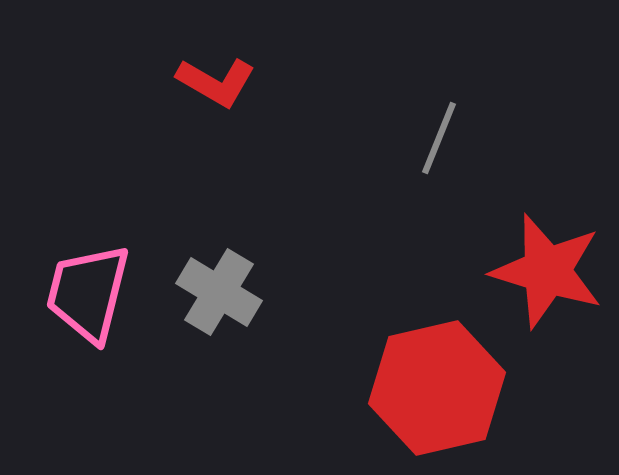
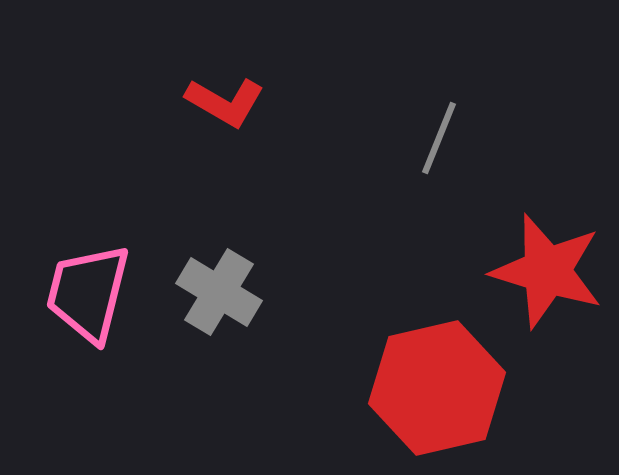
red L-shape: moved 9 px right, 20 px down
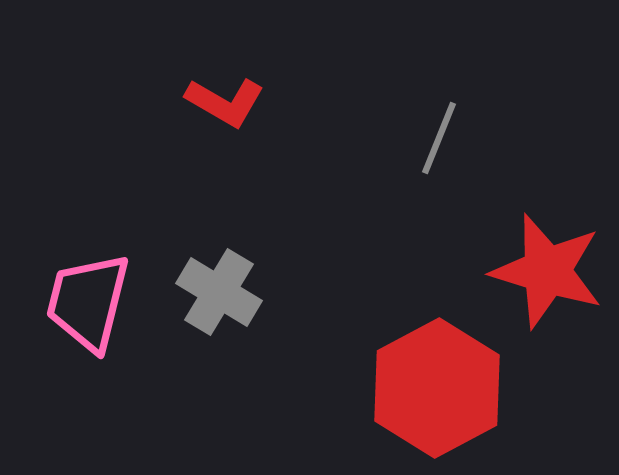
pink trapezoid: moved 9 px down
red hexagon: rotated 15 degrees counterclockwise
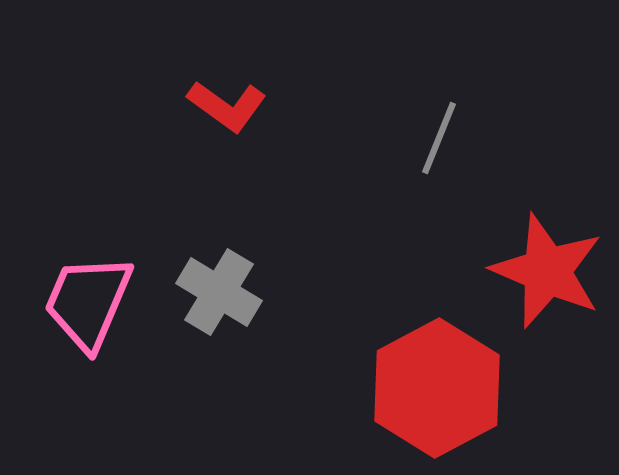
red L-shape: moved 2 px right, 4 px down; rotated 6 degrees clockwise
red star: rotated 6 degrees clockwise
pink trapezoid: rotated 9 degrees clockwise
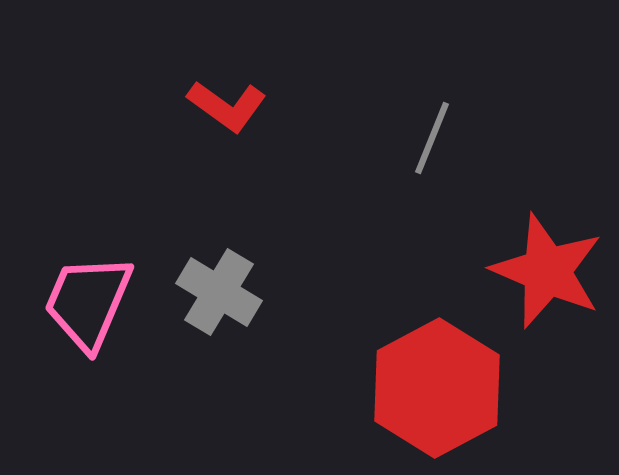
gray line: moved 7 px left
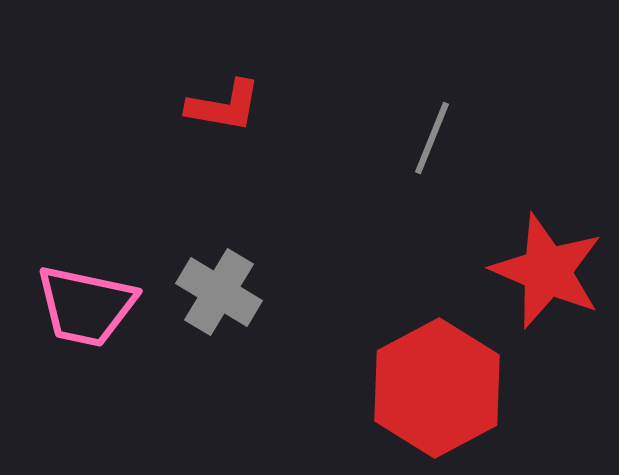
red L-shape: moved 3 px left; rotated 26 degrees counterclockwise
pink trapezoid: moved 2 px left, 4 px down; rotated 101 degrees counterclockwise
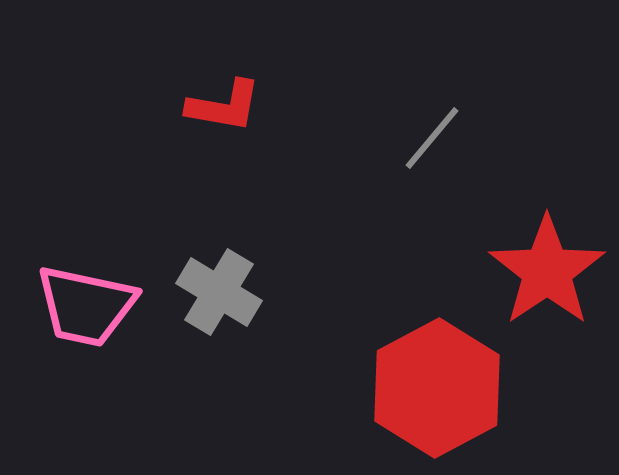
gray line: rotated 18 degrees clockwise
red star: rotated 15 degrees clockwise
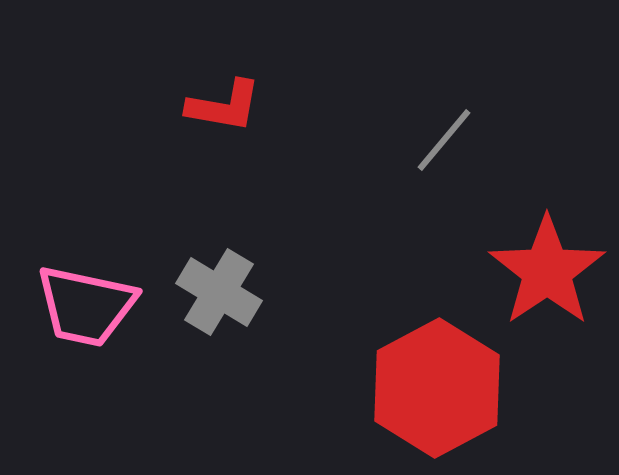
gray line: moved 12 px right, 2 px down
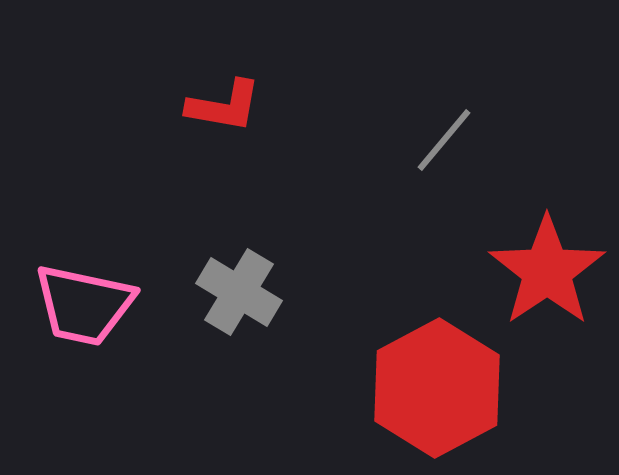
gray cross: moved 20 px right
pink trapezoid: moved 2 px left, 1 px up
